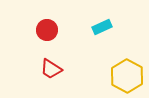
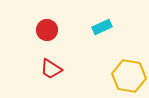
yellow hexagon: moved 2 px right; rotated 20 degrees counterclockwise
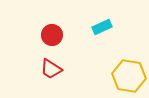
red circle: moved 5 px right, 5 px down
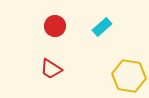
cyan rectangle: rotated 18 degrees counterclockwise
red circle: moved 3 px right, 9 px up
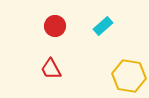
cyan rectangle: moved 1 px right, 1 px up
red trapezoid: rotated 30 degrees clockwise
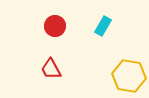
cyan rectangle: rotated 18 degrees counterclockwise
